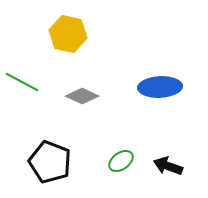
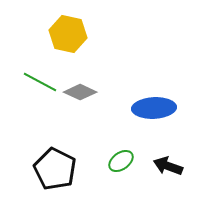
green line: moved 18 px right
blue ellipse: moved 6 px left, 21 px down
gray diamond: moved 2 px left, 4 px up
black pentagon: moved 5 px right, 7 px down; rotated 6 degrees clockwise
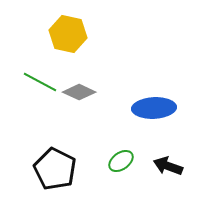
gray diamond: moved 1 px left
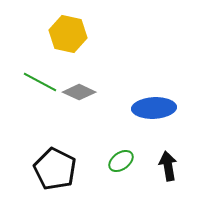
black arrow: rotated 60 degrees clockwise
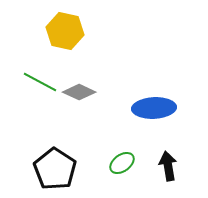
yellow hexagon: moved 3 px left, 3 px up
green ellipse: moved 1 px right, 2 px down
black pentagon: rotated 6 degrees clockwise
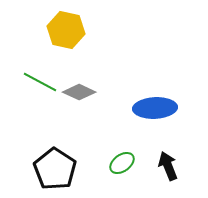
yellow hexagon: moved 1 px right, 1 px up
blue ellipse: moved 1 px right
black arrow: rotated 12 degrees counterclockwise
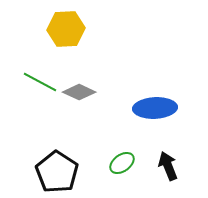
yellow hexagon: moved 1 px up; rotated 15 degrees counterclockwise
black pentagon: moved 2 px right, 3 px down
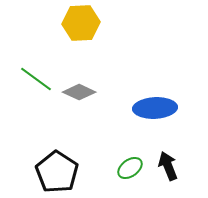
yellow hexagon: moved 15 px right, 6 px up
green line: moved 4 px left, 3 px up; rotated 8 degrees clockwise
green ellipse: moved 8 px right, 5 px down
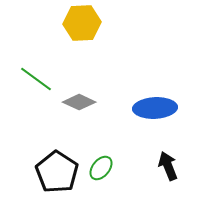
yellow hexagon: moved 1 px right
gray diamond: moved 10 px down
green ellipse: moved 29 px left; rotated 15 degrees counterclockwise
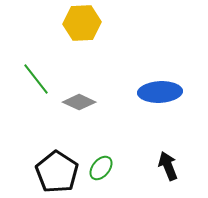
green line: rotated 16 degrees clockwise
blue ellipse: moved 5 px right, 16 px up
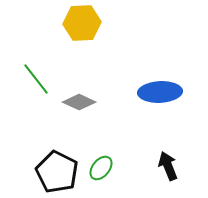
black pentagon: rotated 6 degrees counterclockwise
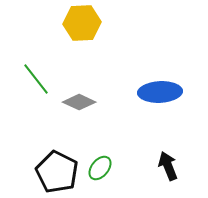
green ellipse: moved 1 px left
